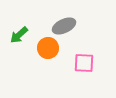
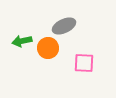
green arrow: moved 3 px right, 6 px down; rotated 30 degrees clockwise
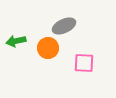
green arrow: moved 6 px left
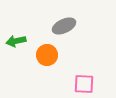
orange circle: moved 1 px left, 7 px down
pink square: moved 21 px down
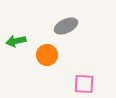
gray ellipse: moved 2 px right
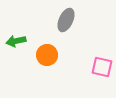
gray ellipse: moved 6 px up; rotated 40 degrees counterclockwise
pink square: moved 18 px right, 17 px up; rotated 10 degrees clockwise
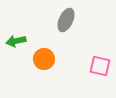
orange circle: moved 3 px left, 4 px down
pink square: moved 2 px left, 1 px up
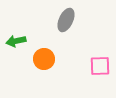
pink square: rotated 15 degrees counterclockwise
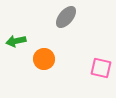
gray ellipse: moved 3 px up; rotated 15 degrees clockwise
pink square: moved 1 px right, 2 px down; rotated 15 degrees clockwise
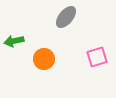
green arrow: moved 2 px left
pink square: moved 4 px left, 11 px up; rotated 30 degrees counterclockwise
